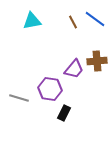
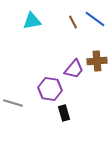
gray line: moved 6 px left, 5 px down
black rectangle: rotated 42 degrees counterclockwise
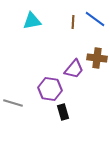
brown line: rotated 32 degrees clockwise
brown cross: moved 3 px up; rotated 12 degrees clockwise
black rectangle: moved 1 px left, 1 px up
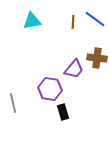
gray line: rotated 60 degrees clockwise
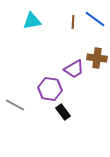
purple trapezoid: rotated 20 degrees clockwise
gray line: moved 2 px right, 2 px down; rotated 48 degrees counterclockwise
black rectangle: rotated 21 degrees counterclockwise
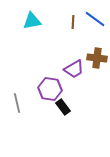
gray line: moved 2 px right, 2 px up; rotated 48 degrees clockwise
black rectangle: moved 5 px up
